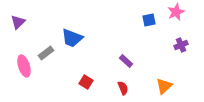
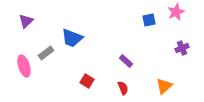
purple triangle: moved 8 px right, 1 px up
purple cross: moved 1 px right, 3 px down
red square: moved 1 px right, 1 px up
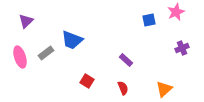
blue trapezoid: moved 2 px down
purple rectangle: moved 1 px up
pink ellipse: moved 4 px left, 9 px up
orange triangle: moved 3 px down
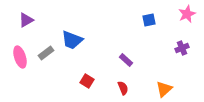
pink star: moved 11 px right, 2 px down
purple triangle: moved 1 px up; rotated 14 degrees clockwise
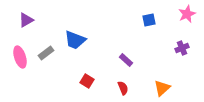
blue trapezoid: moved 3 px right
orange triangle: moved 2 px left, 1 px up
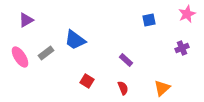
blue trapezoid: rotated 15 degrees clockwise
pink ellipse: rotated 15 degrees counterclockwise
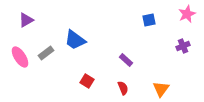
purple cross: moved 1 px right, 2 px up
orange triangle: moved 1 px left, 1 px down; rotated 12 degrees counterclockwise
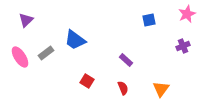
purple triangle: rotated 14 degrees counterclockwise
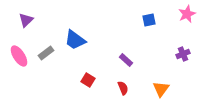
purple cross: moved 8 px down
pink ellipse: moved 1 px left, 1 px up
red square: moved 1 px right, 1 px up
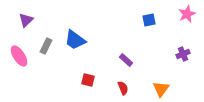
gray rectangle: moved 7 px up; rotated 28 degrees counterclockwise
red square: rotated 16 degrees counterclockwise
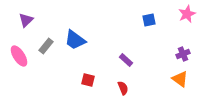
gray rectangle: rotated 14 degrees clockwise
orange triangle: moved 19 px right, 10 px up; rotated 30 degrees counterclockwise
